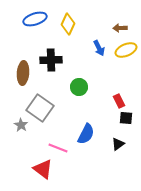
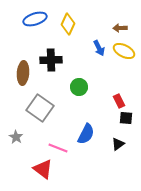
yellow ellipse: moved 2 px left, 1 px down; rotated 50 degrees clockwise
gray star: moved 5 px left, 12 px down
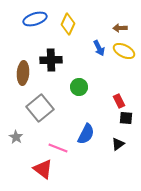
gray square: rotated 16 degrees clockwise
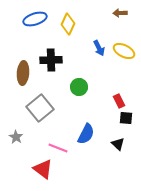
brown arrow: moved 15 px up
black triangle: rotated 40 degrees counterclockwise
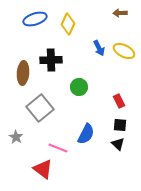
black square: moved 6 px left, 7 px down
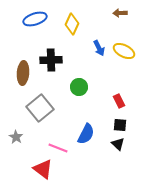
yellow diamond: moved 4 px right
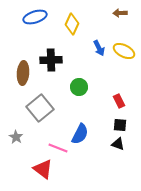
blue ellipse: moved 2 px up
blue semicircle: moved 6 px left
black triangle: rotated 24 degrees counterclockwise
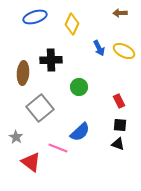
blue semicircle: moved 2 px up; rotated 20 degrees clockwise
red triangle: moved 12 px left, 7 px up
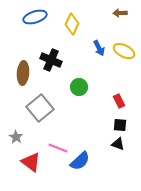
black cross: rotated 25 degrees clockwise
blue semicircle: moved 29 px down
